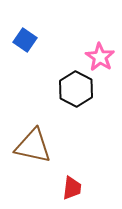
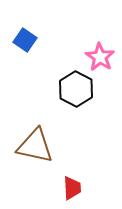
brown triangle: moved 2 px right
red trapezoid: rotated 10 degrees counterclockwise
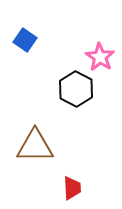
brown triangle: rotated 12 degrees counterclockwise
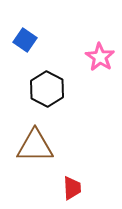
black hexagon: moved 29 px left
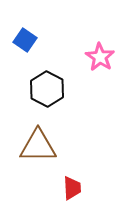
brown triangle: moved 3 px right
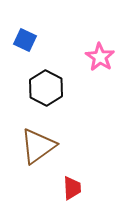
blue square: rotated 10 degrees counterclockwise
black hexagon: moved 1 px left, 1 px up
brown triangle: rotated 36 degrees counterclockwise
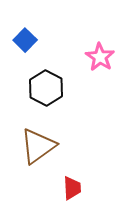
blue square: rotated 20 degrees clockwise
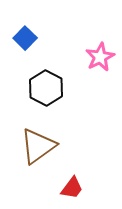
blue square: moved 2 px up
pink star: rotated 12 degrees clockwise
red trapezoid: rotated 40 degrees clockwise
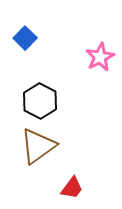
black hexagon: moved 6 px left, 13 px down
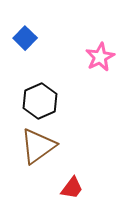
black hexagon: rotated 8 degrees clockwise
